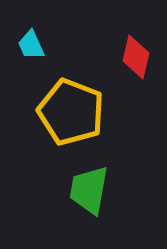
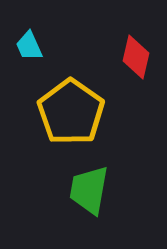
cyan trapezoid: moved 2 px left, 1 px down
yellow pentagon: rotated 14 degrees clockwise
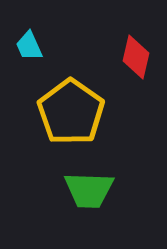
green trapezoid: rotated 98 degrees counterclockwise
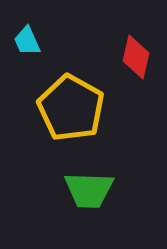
cyan trapezoid: moved 2 px left, 5 px up
yellow pentagon: moved 4 px up; rotated 6 degrees counterclockwise
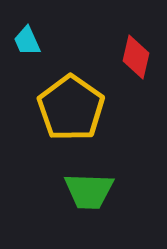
yellow pentagon: rotated 6 degrees clockwise
green trapezoid: moved 1 px down
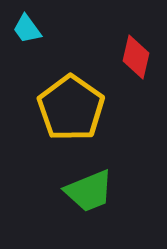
cyan trapezoid: moved 12 px up; rotated 12 degrees counterclockwise
green trapezoid: rotated 24 degrees counterclockwise
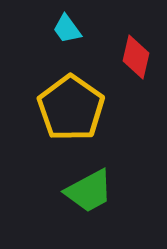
cyan trapezoid: moved 40 px right
green trapezoid: rotated 6 degrees counterclockwise
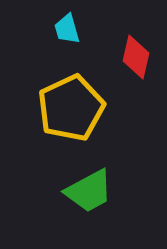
cyan trapezoid: rotated 20 degrees clockwise
yellow pentagon: rotated 12 degrees clockwise
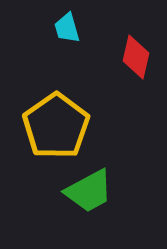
cyan trapezoid: moved 1 px up
yellow pentagon: moved 15 px left, 18 px down; rotated 10 degrees counterclockwise
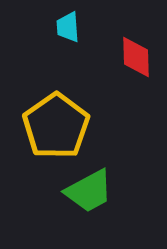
cyan trapezoid: moved 1 px right, 1 px up; rotated 12 degrees clockwise
red diamond: rotated 15 degrees counterclockwise
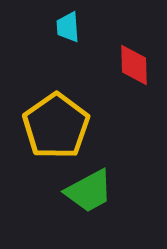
red diamond: moved 2 px left, 8 px down
